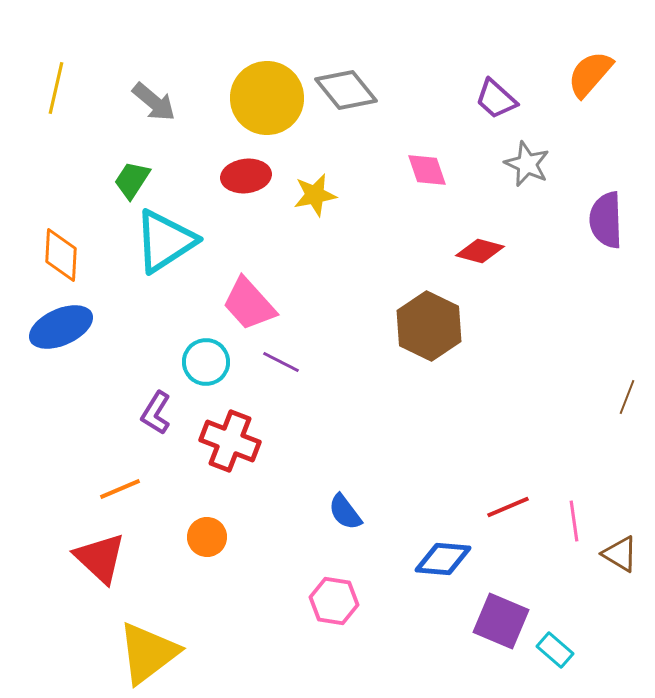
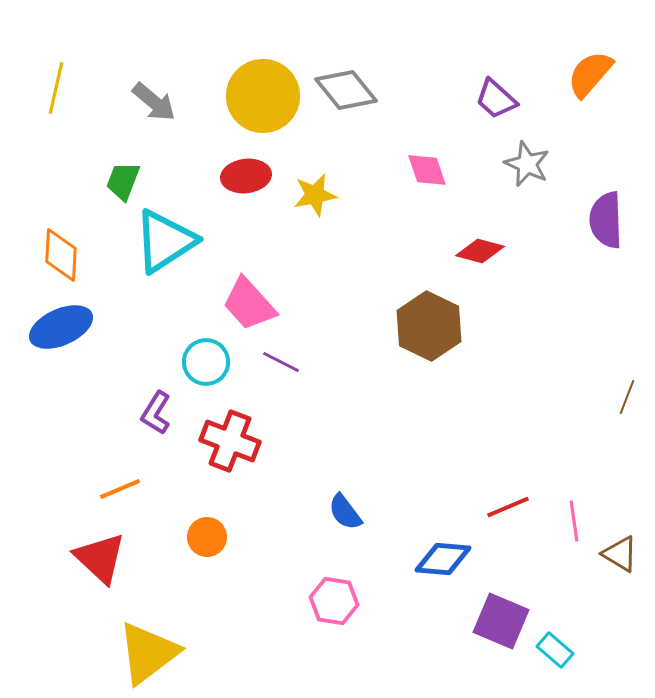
yellow circle: moved 4 px left, 2 px up
green trapezoid: moved 9 px left, 1 px down; rotated 12 degrees counterclockwise
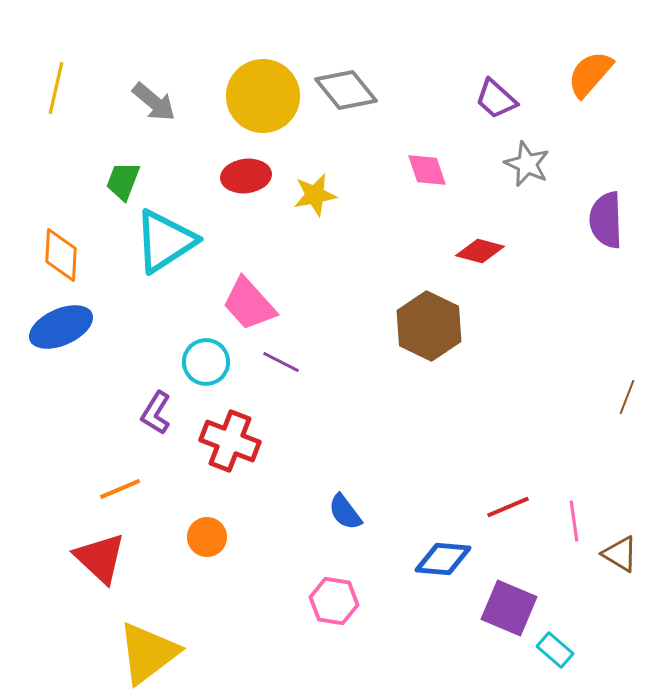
purple square: moved 8 px right, 13 px up
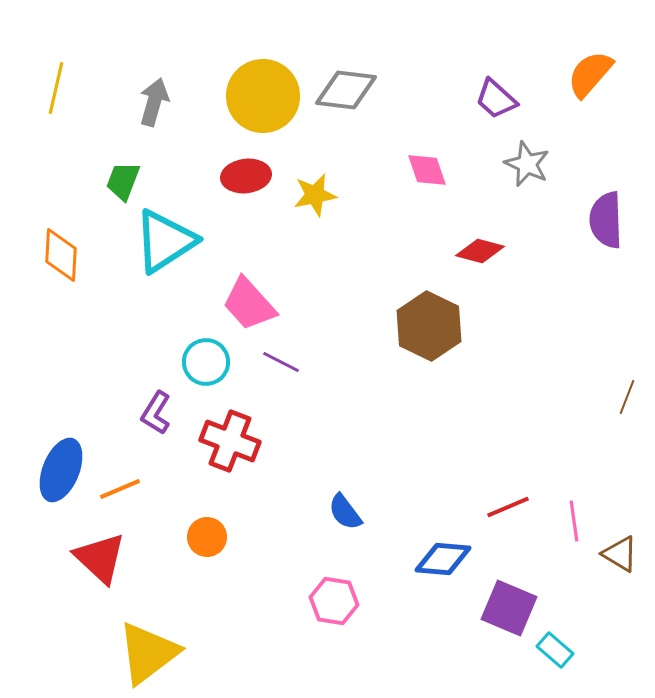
gray diamond: rotated 44 degrees counterclockwise
gray arrow: rotated 114 degrees counterclockwise
blue ellipse: moved 143 px down; rotated 44 degrees counterclockwise
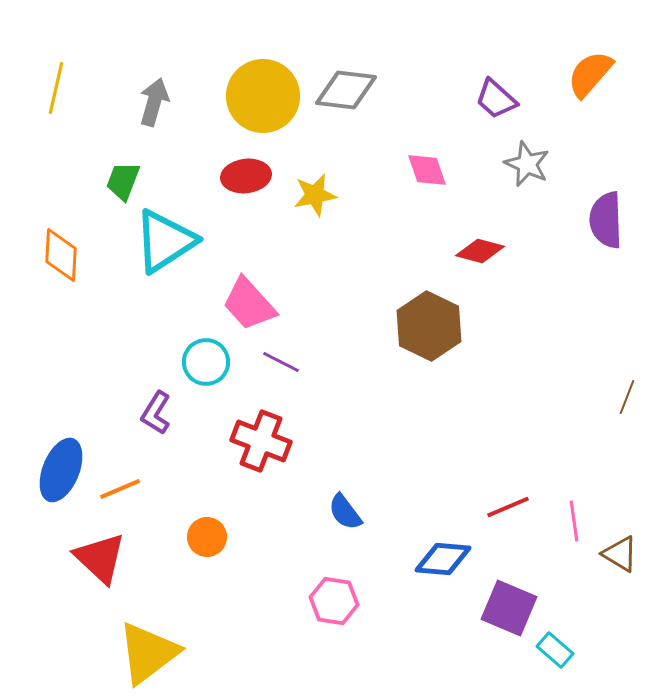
red cross: moved 31 px right
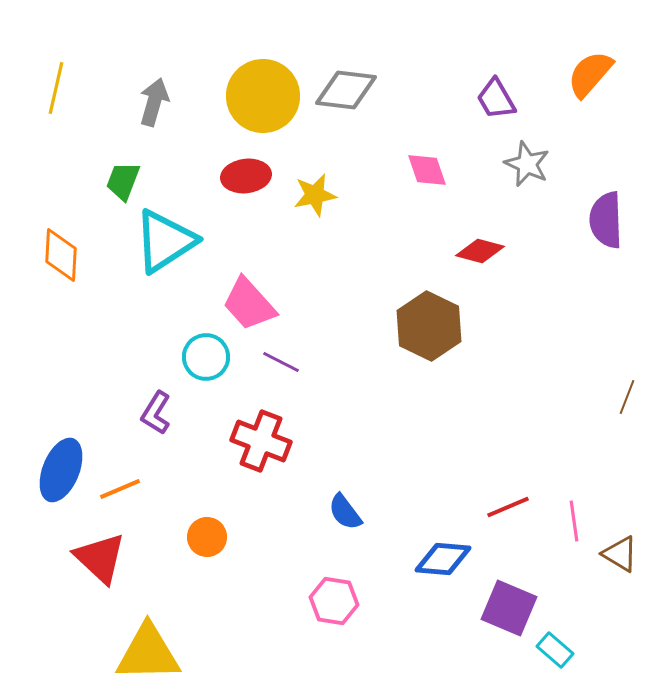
purple trapezoid: rotated 18 degrees clockwise
cyan circle: moved 5 px up
yellow triangle: rotated 36 degrees clockwise
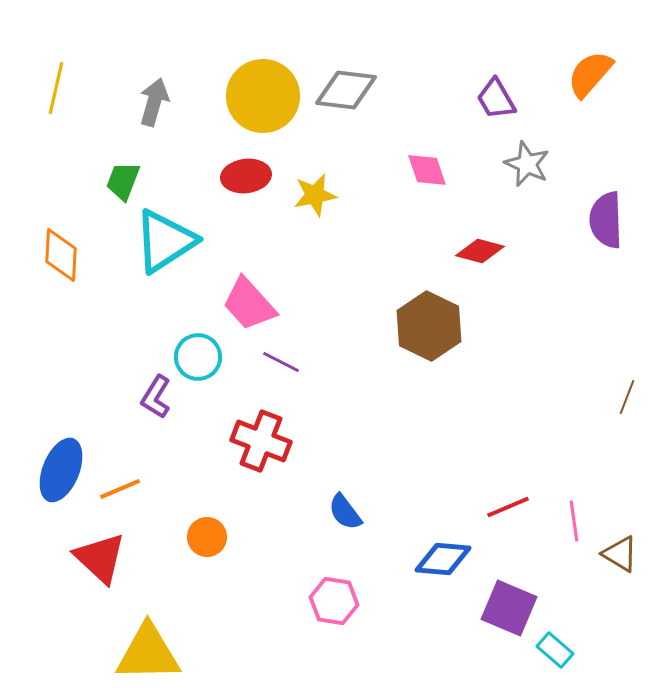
cyan circle: moved 8 px left
purple L-shape: moved 16 px up
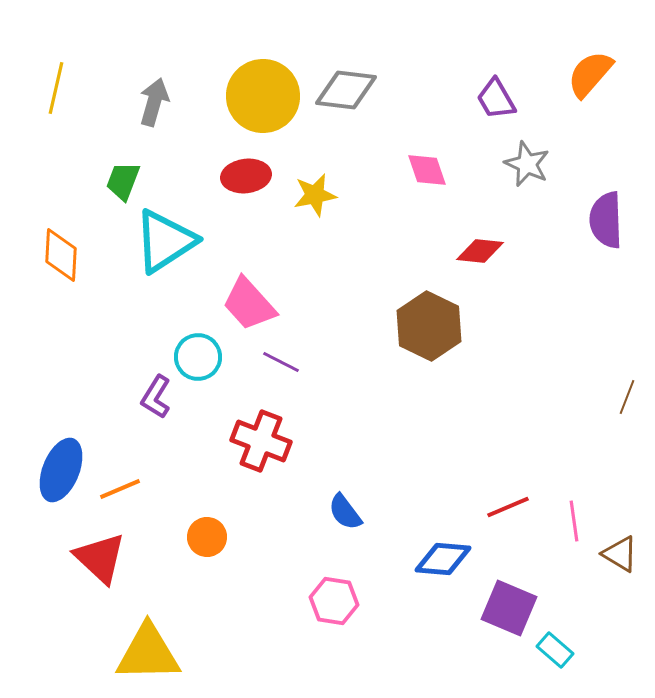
red diamond: rotated 9 degrees counterclockwise
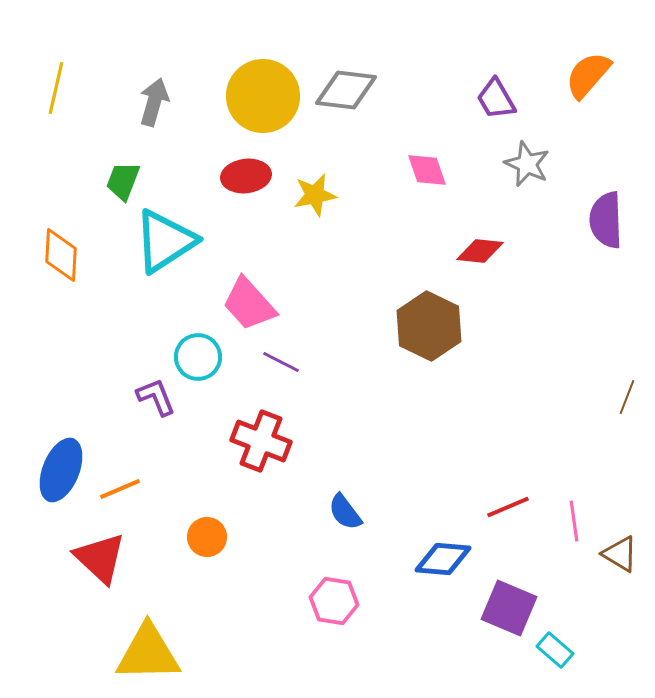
orange semicircle: moved 2 px left, 1 px down
purple L-shape: rotated 126 degrees clockwise
